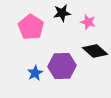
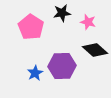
black diamond: moved 1 px up
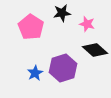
pink star: moved 1 px left, 2 px down
purple hexagon: moved 1 px right, 2 px down; rotated 16 degrees counterclockwise
